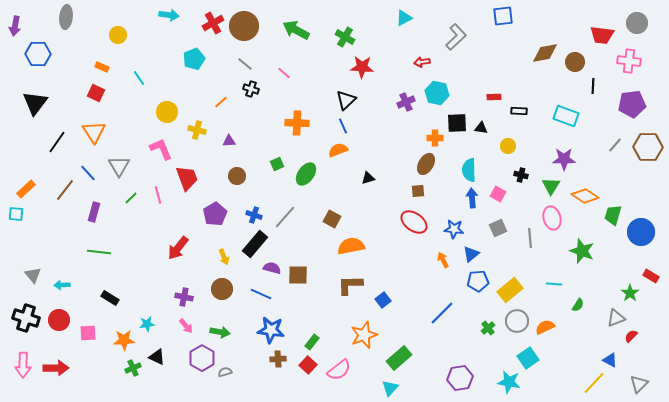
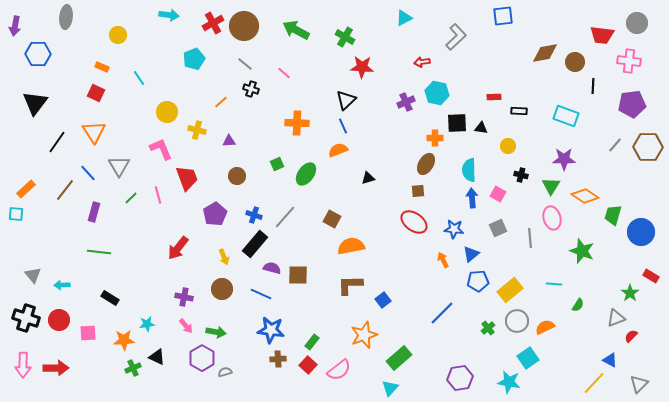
green arrow at (220, 332): moved 4 px left
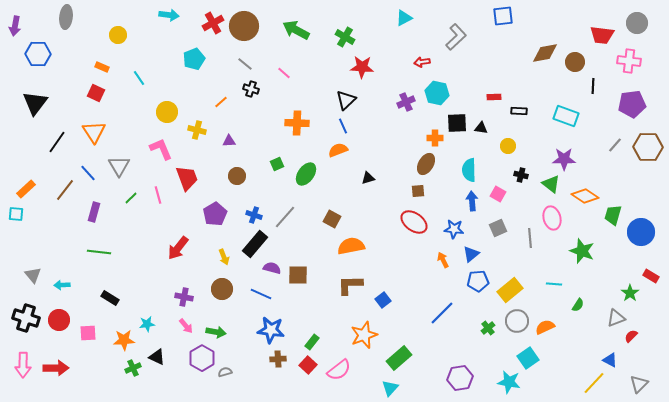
green triangle at (551, 186): moved 2 px up; rotated 24 degrees counterclockwise
blue arrow at (472, 198): moved 3 px down
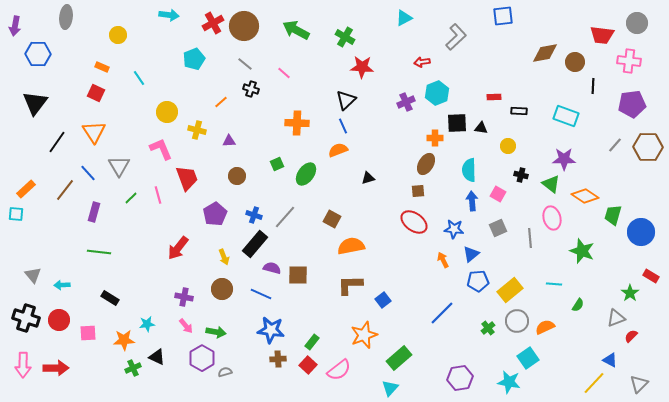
cyan hexagon at (437, 93): rotated 25 degrees clockwise
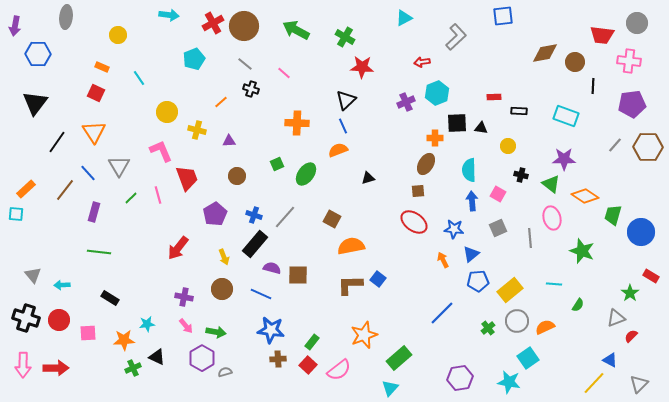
pink L-shape at (161, 149): moved 2 px down
blue square at (383, 300): moved 5 px left, 21 px up; rotated 14 degrees counterclockwise
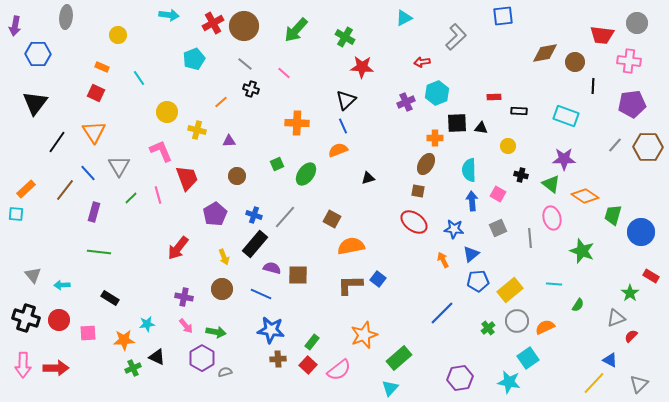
green arrow at (296, 30): rotated 76 degrees counterclockwise
brown square at (418, 191): rotated 16 degrees clockwise
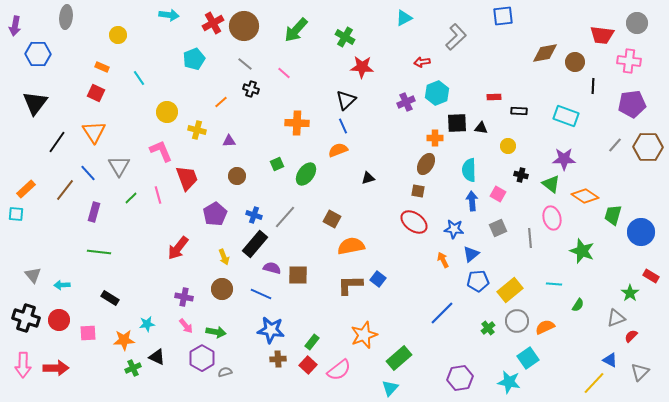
gray triangle at (639, 384): moved 1 px right, 12 px up
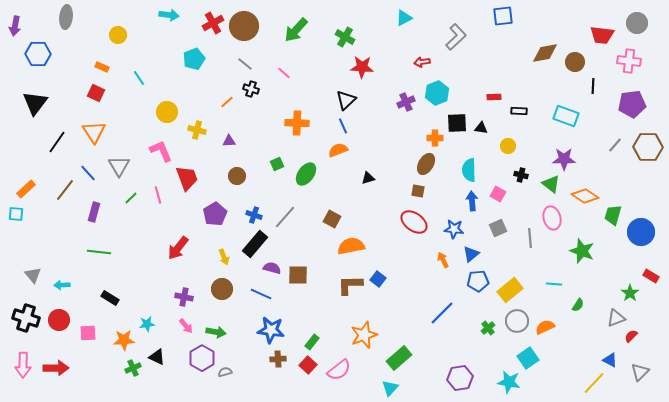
orange line at (221, 102): moved 6 px right
